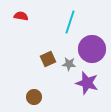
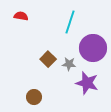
purple circle: moved 1 px right, 1 px up
brown square: rotated 21 degrees counterclockwise
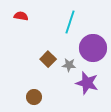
gray star: moved 1 px down
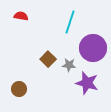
brown circle: moved 15 px left, 8 px up
